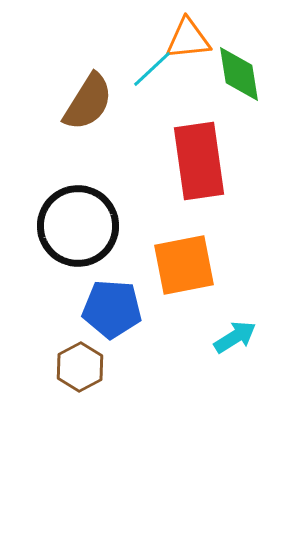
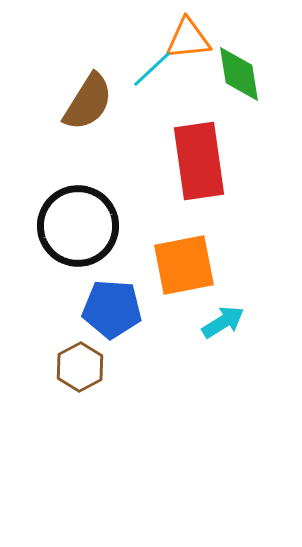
cyan arrow: moved 12 px left, 15 px up
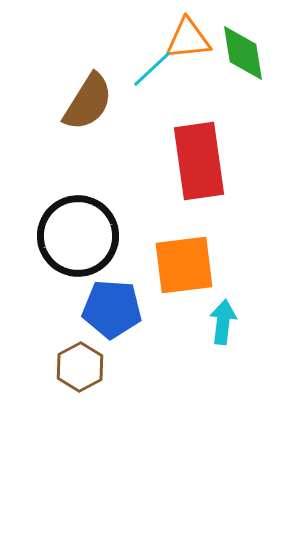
green diamond: moved 4 px right, 21 px up
black circle: moved 10 px down
orange square: rotated 4 degrees clockwise
cyan arrow: rotated 51 degrees counterclockwise
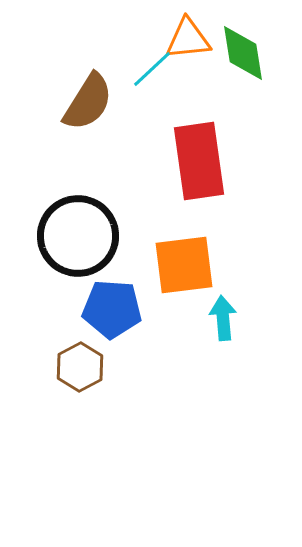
cyan arrow: moved 4 px up; rotated 12 degrees counterclockwise
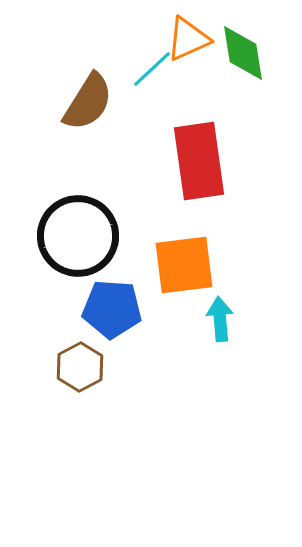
orange triangle: rotated 18 degrees counterclockwise
cyan arrow: moved 3 px left, 1 px down
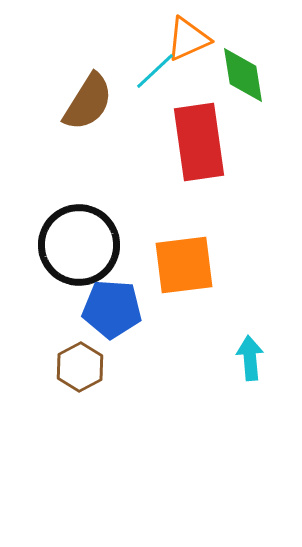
green diamond: moved 22 px down
cyan line: moved 3 px right, 2 px down
red rectangle: moved 19 px up
black circle: moved 1 px right, 9 px down
cyan arrow: moved 30 px right, 39 px down
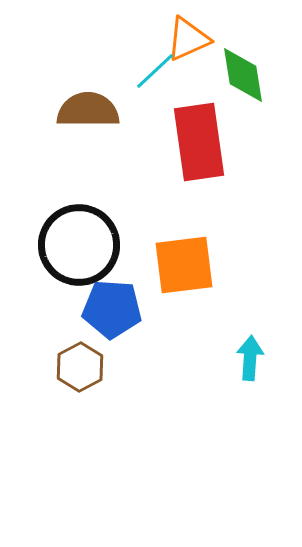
brown semicircle: moved 8 px down; rotated 122 degrees counterclockwise
cyan arrow: rotated 9 degrees clockwise
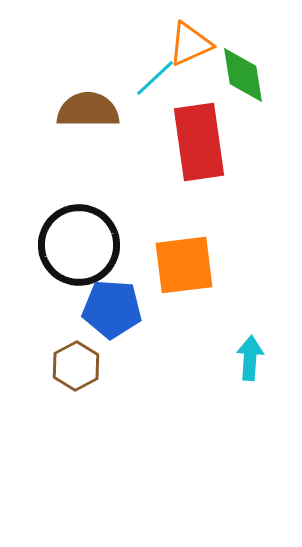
orange triangle: moved 2 px right, 5 px down
cyan line: moved 7 px down
brown hexagon: moved 4 px left, 1 px up
